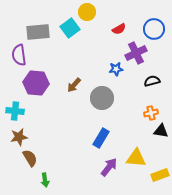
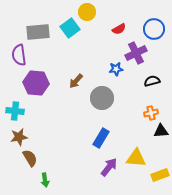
brown arrow: moved 2 px right, 4 px up
black triangle: rotated 14 degrees counterclockwise
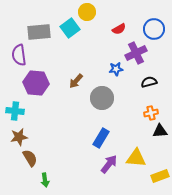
gray rectangle: moved 1 px right
black semicircle: moved 3 px left, 1 px down
black triangle: moved 1 px left
purple arrow: moved 3 px up
yellow rectangle: moved 1 px down
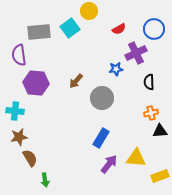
yellow circle: moved 2 px right, 1 px up
black semicircle: rotated 77 degrees counterclockwise
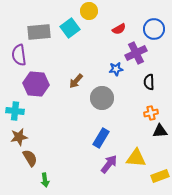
purple hexagon: moved 1 px down
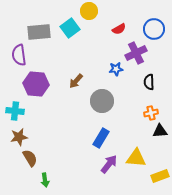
gray circle: moved 3 px down
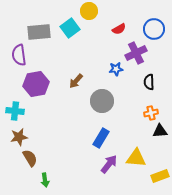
purple hexagon: rotated 15 degrees counterclockwise
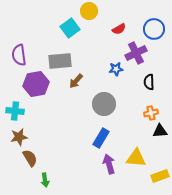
gray rectangle: moved 21 px right, 29 px down
gray circle: moved 2 px right, 3 px down
purple arrow: rotated 54 degrees counterclockwise
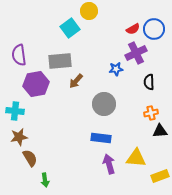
red semicircle: moved 14 px right
blue rectangle: rotated 66 degrees clockwise
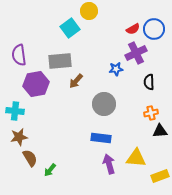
green arrow: moved 5 px right, 10 px up; rotated 48 degrees clockwise
